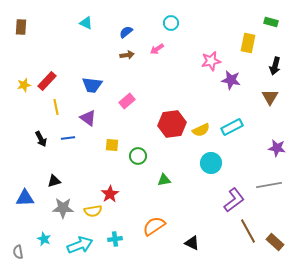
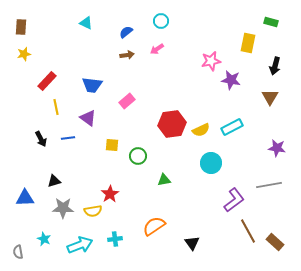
cyan circle at (171, 23): moved 10 px left, 2 px up
yellow star at (24, 85): moved 31 px up
black triangle at (192, 243): rotated 28 degrees clockwise
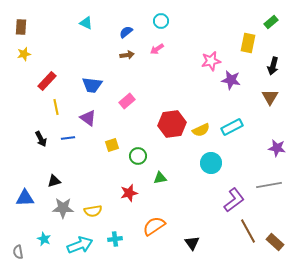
green rectangle at (271, 22): rotated 56 degrees counterclockwise
black arrow at (275, 66): moved 2 px left
yellow square at (112, 145): rotated 24 degrees counterclockwise
green triangle at (164, 180): moved 4 px left, 2 px up
red star at (110, 194): moved 19 px right, 1 px up; rotated 18 degrees clockwise
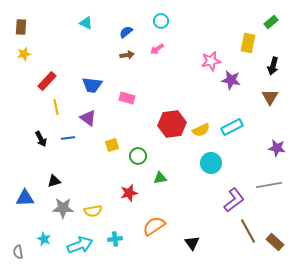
pink rectangle at (127, 101): moved 3 px up; rotated 56 degrees clockwise
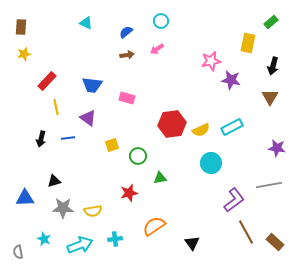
black arrow at (41, 139): rotated 42 degrees clockwise
brown line at (248, 231): moved 2 px left, 1 px down
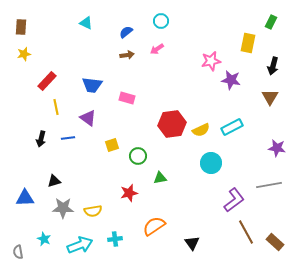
green rectangle at (271, 22): rotated 24 degrees counterclockwise
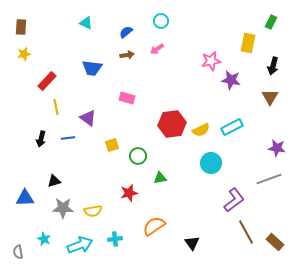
blue trapezoid at (92, 85): moved 17 px up
gray line at (269, 185): moved 6 px up; rotated 10 degrees counterclockwise
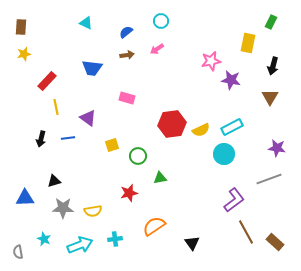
cyan circle at (211, 163): moved 13 px right, 9 px up
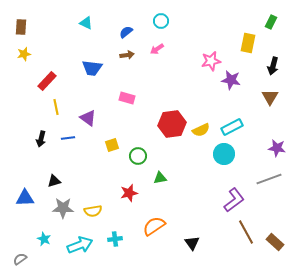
gray semicircle at (18, 252): moved 2 px right, 7 px down; rotated 64 degrees clockwise
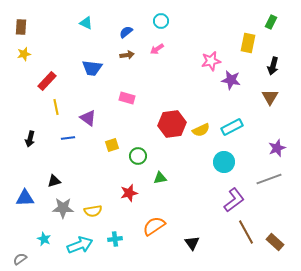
black arrow at (41, 139): moved 11 px left
purple star at (277, 148): rotated 30 degrees counterclockwise
cyan circle at (224, 154): moved 8 px down
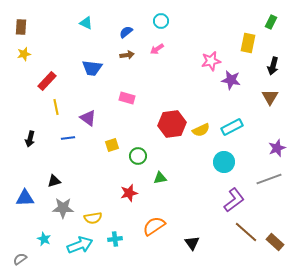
yellow semicircle at (93, 211): moved 7 px down
brown line at (246, 232): rotated 20 degrees counterclockwise
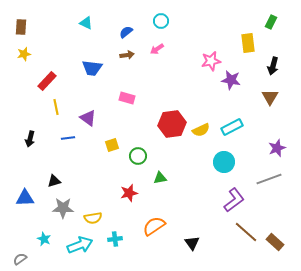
yellow rectangle at (248, 43): rotated 18 degrees counterclockwise
